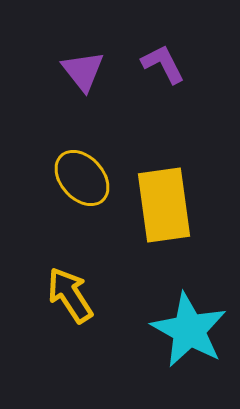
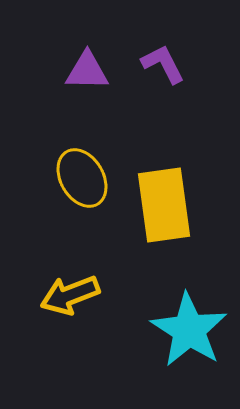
purple triangle: moved 4 px right; rotated 51 degrees counterclockwise
yellow ellipse: rotated 12 degrees clockwise
yellow arrow: rotated 78 degrees counterclockwise
cyan star: rotated 4 degrees clockwise
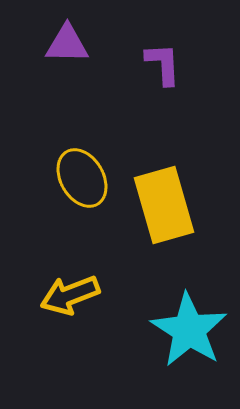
purple L-shape: rotated 24 degrees clockwise
purple triangle: moved 20 px left, 27 px up
yellow rectangle: rotated 8 degrees counterclockwise
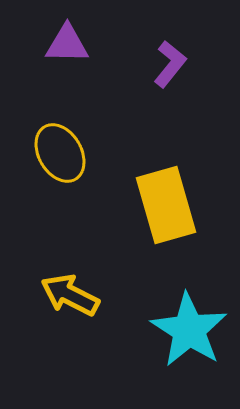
purple L-shape: moved 7 px right; rotated 42 degrees clockwise
yellow ellipse: moved 22 px left, 25 px up
yellow rectangle: moved 2 px right
yellow arrow: rotated 48 degrees clockwise
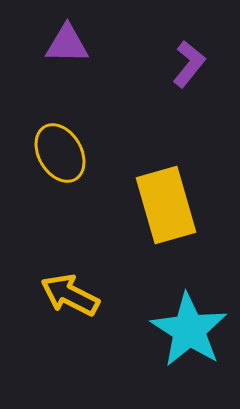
purple L-shape: moved 19 px right
